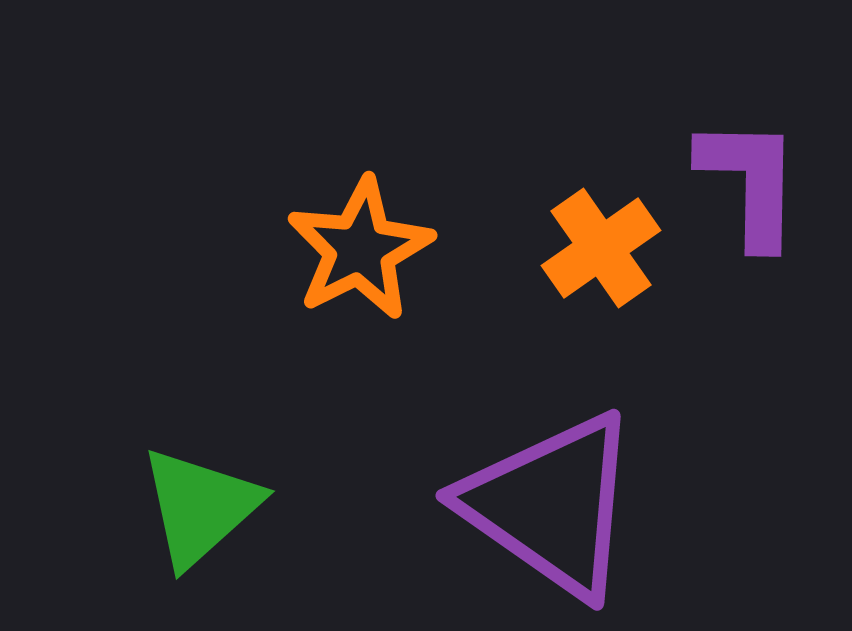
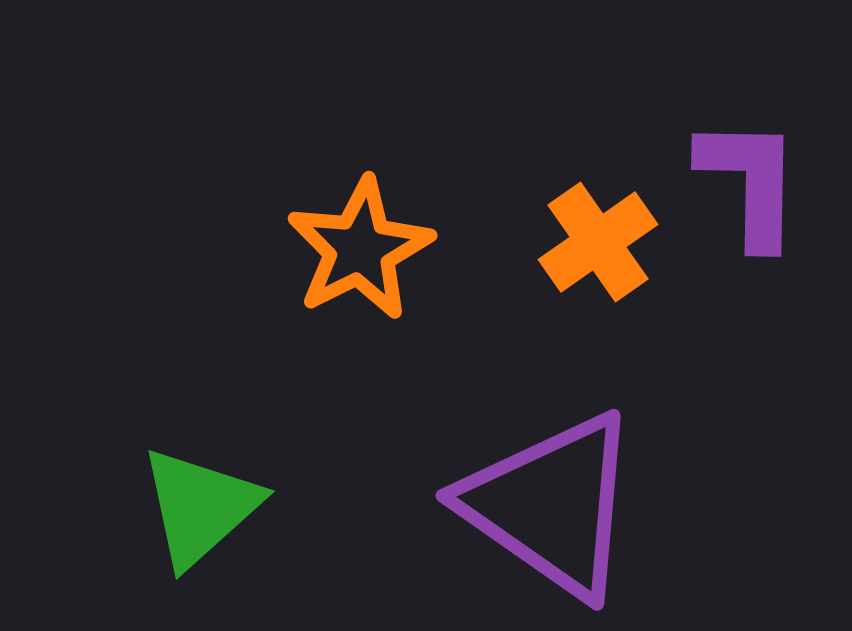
orange cross: moved 3 px left, 6 px up
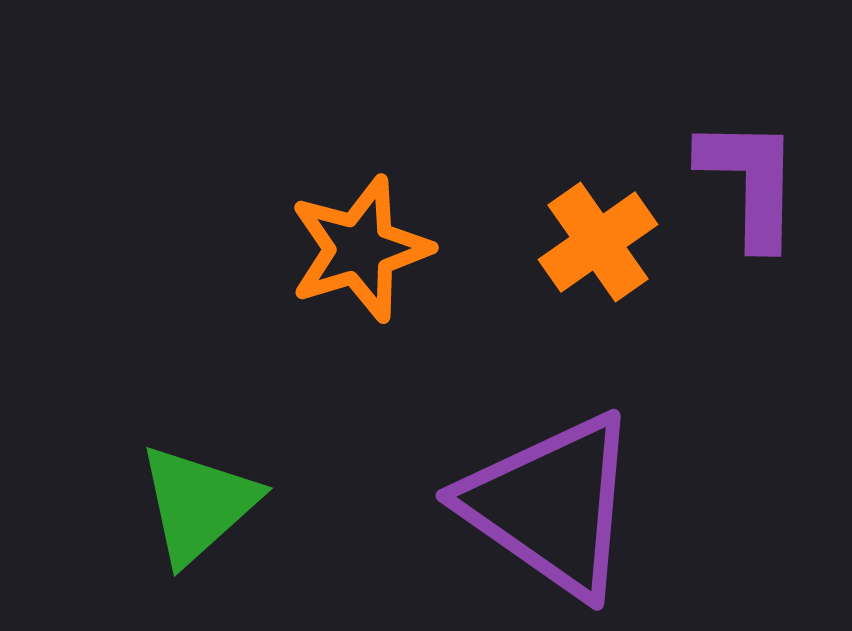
orange star: rotated 10 degrees clockwise
green triangle: moved 2 px left, 3 px up
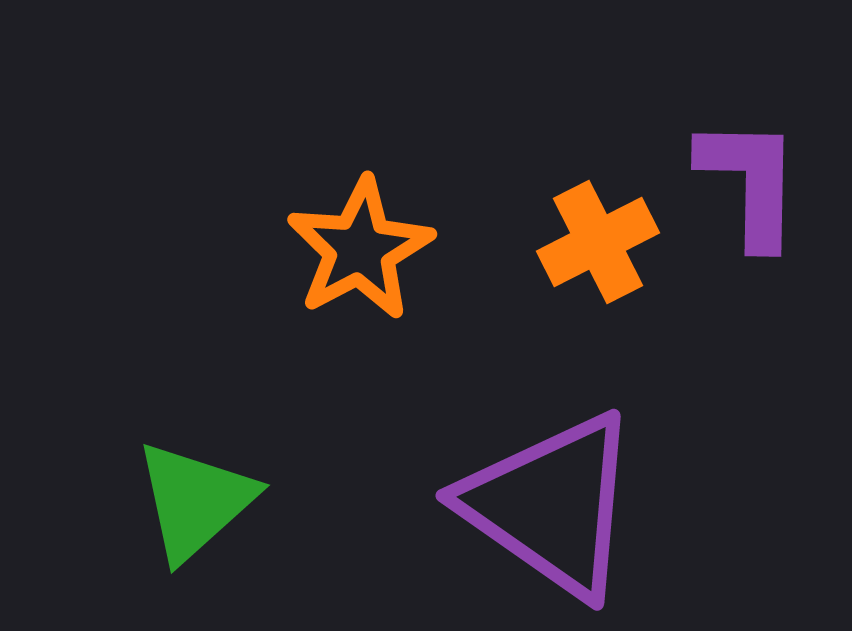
orange cross: rotated 8 degrees clockwise
orange star: rotated 11 degrees counterclockwise
green triangle: moved 3 px left, 3 px up
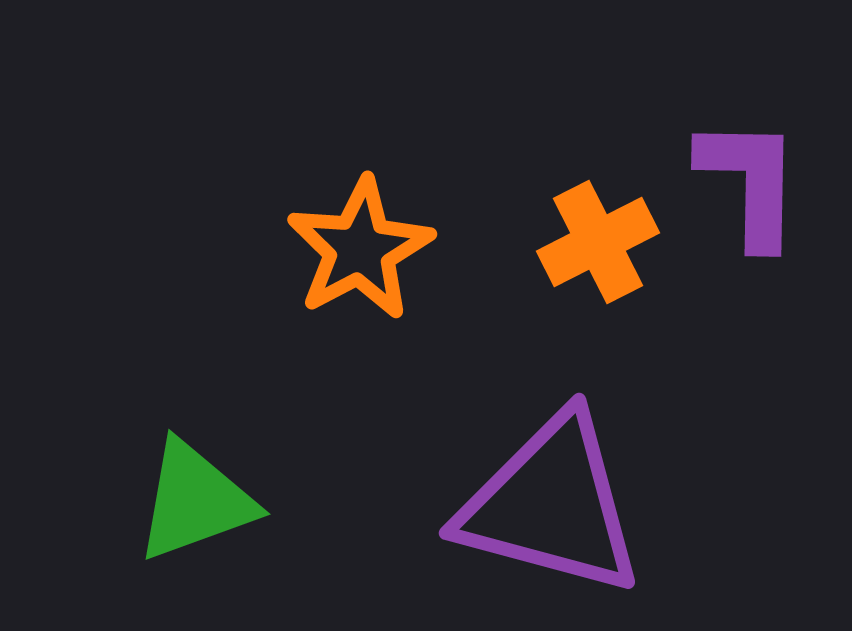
green triangle: rotated 22 degrees clockwise
purple triangle: rotated 20 degrees counterclockwise
